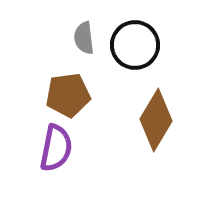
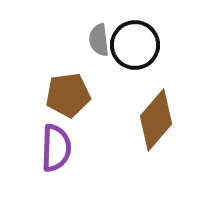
gray semicircle: moved 15 px right, 2 px down
brown diamond: rotated 10 degrees clockwise
purple semicircle: rotated 9 degrees counterclockwise
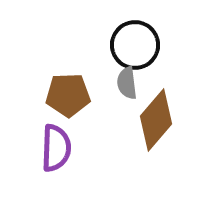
gray semicircle: moved 28 px right, 43 px down
brown pentagon: rotated 6 degrees clockwise
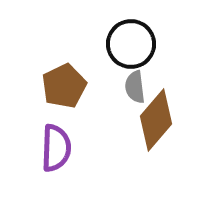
black circle: moved 4 px left, 1 px up
gray semicircle: moved 8 px right, 4 px down
brown pentagon: moved 4 px left, 9 px up; rotated 24 degrees counterclockwise
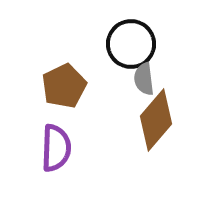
gray semicircle: moved 9 px right, 8 px up
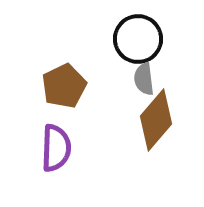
black circle: moved 7 px right, 5 px up
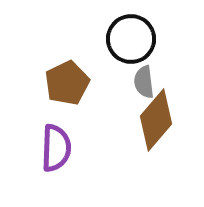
black circle: moved 7 px left
gray semicircle: moved 3 px down
brown pentagon: moved 3 px right, 3 px up
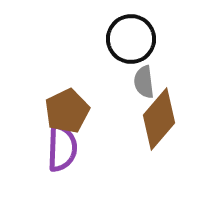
brown pentagon: moved 28 px down
brown diamond: moved 3 px right, 1 px up
purple semicircle: moved 6 px right
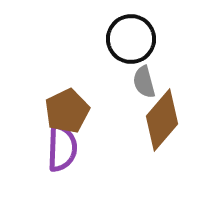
gray semicircle: rotated 8 degrees counterclockwise
brown diamond: moved 3 px right, 1 px down
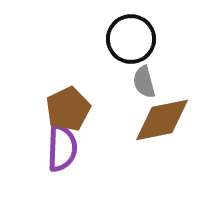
brown pentagon: moved 1 px right, 2 px up
brown diamond: rotated 38 degrees clockwise
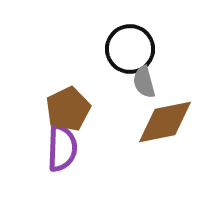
black circle: moved 1 px left, 10 px down
brown diamond: moved 3 px right, 2 px down
